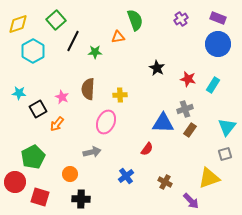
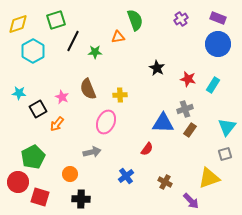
green square: rotated 24 degrees clockwise
brown semicircle: rotated 25 degrees counterclockwise
red circle: moved 3 px right
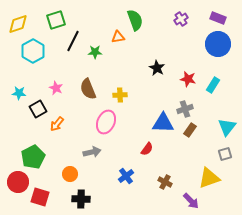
pink star: moved 6 px left, 9 px up
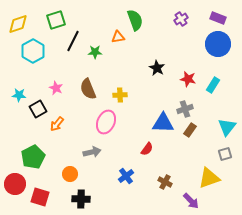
cyan star: moved 2 px down
red circle: moved 3 px left, 2 px down
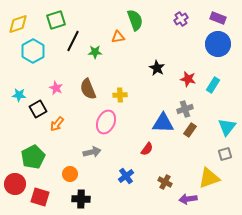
purple arrow: moved 3 px left, 2 px up; rotated 126 degrees clockwise
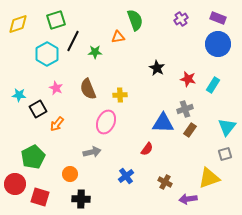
cyan hexagon: moved 14 px right, 3 px down
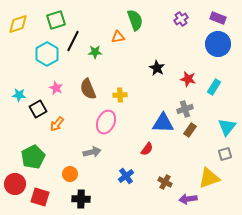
cyan rectangle: moved 1 px right, 2 px down
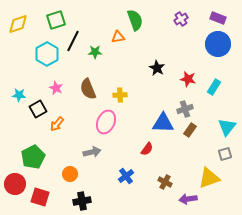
black cross: moved 1 px right, 2 px down; rotated 12 degrees counterclockwise
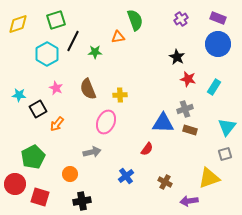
black star: moved 20 px right, 11 px up
brown rectangle: rotated 72 degrees clockwise
purple arrow: moved 1 px right, 2 px down
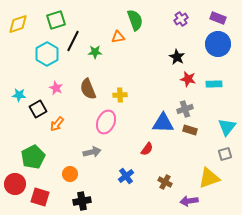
cyan rectangle: moved 3 px up; rotated 56 degrees clockwise
